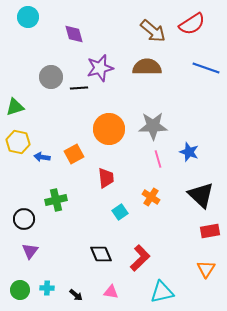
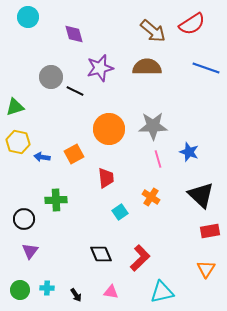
black line: moved 4 px left, 3 px down; rotated 30 degrees clockwise
green cross: rotated 10 degrees clockwise
black arrow: rotated 16 degrees clockwise
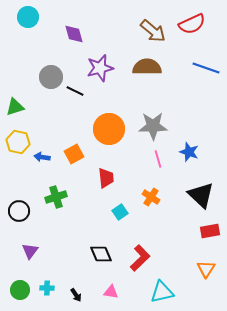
red semicircle: rotated 8 degrees clockwise
green cross: moved 3 px up; rotated 15 degrees counterclockwise
black circle: moved 5 px left, 8 px up
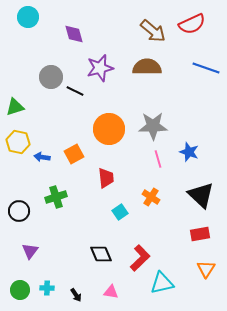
red rectangle: moved 10 px left, 3 px down
cyan triangle: moved 9 px up
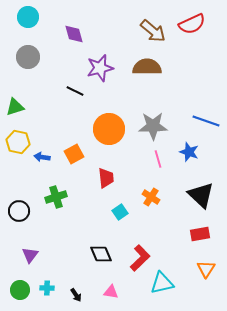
blue line: moved 53 px down
gray circle: moved 23 px left, 20 px up
purple triangle: moved 4 px down
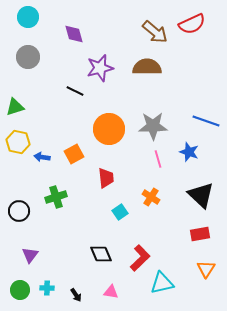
brown arrow: moved 2 px right, 1 px down
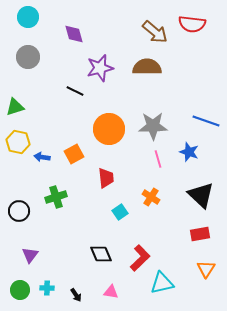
red semicircle: rotated 32 degrees clockwise
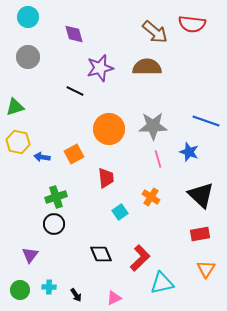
black circle: moved 35 px right, 13 px down
cyan cross: moved 2 px right, 1 px up
pink triangle: moved 3 px right, 6 px down; rotated 35 degrees counterclockwise
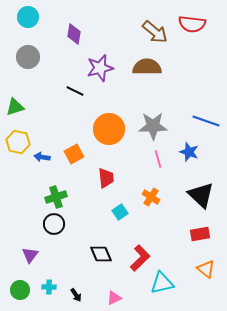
purple diamond: rotated 25 degrees clockwise
orange triangle: rotated 24 degrees counterclockwise
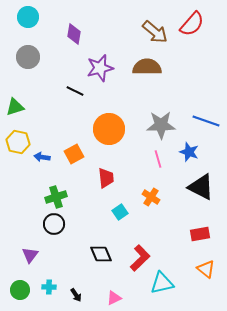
red semicircle: rotated 56 degrees counterclockwise
gray star: moved 8 px right, 1 px up
black triangle: moved 8 px up; rotated 16 degrees counterclockwise
